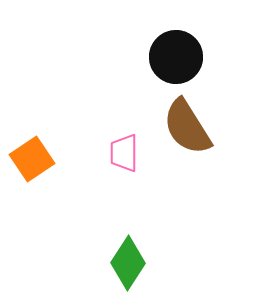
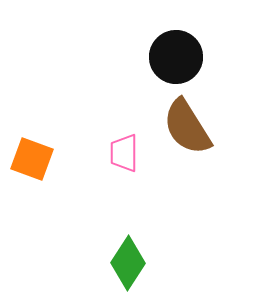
orange square: rotated 36 degrees counterclockwise
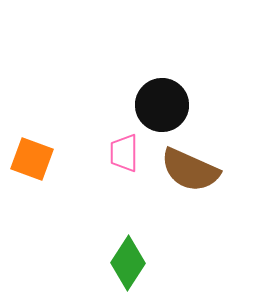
black circle: moved 14 px left, 48 px down
brown semicircle: moved 3 px right, 43 px down; rotated 34 degrees counterclockwise
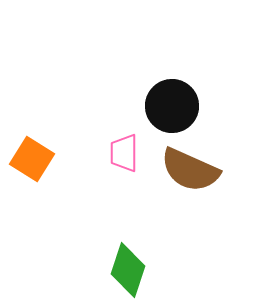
black circle: moved 10 px right, 1 px down
orange square: rotated 12 degrees clockwise
green diamond: moved 7 px down; rotated 14 degrees counterclockwise
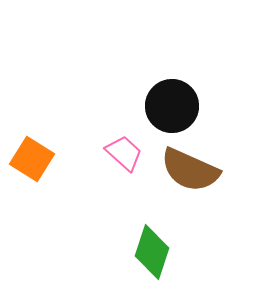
pink trapezoid: rotated 132 degrees clockwise
green diamond: moved 24 px right, 18 px up
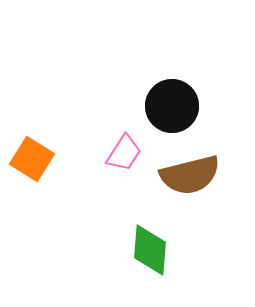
pink trapezoid: rotated 81 degrees clockwise
brown semicircle: moved 5 px down; rotated 38 degrees counterclockwise
green diamond: moved 2 px left, 2 px up; rotated 14 degrees counterclockwise
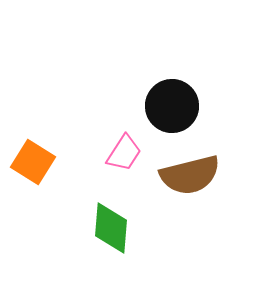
orange square: moved 1 px right, 3 px down
green diamond: moved 39 px left, 22 px up
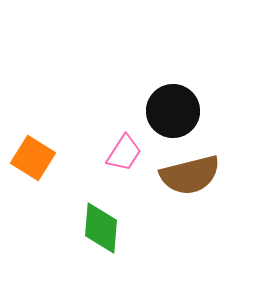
black circle: moved 1 px right, 5 px down
orange square: moved 4 px up
green diamond: moved 10 px left
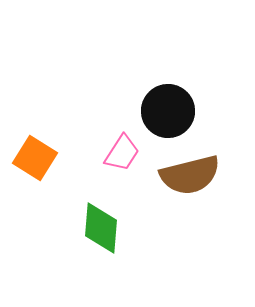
black circle: moved 5 px left
pink trapezoid: moved 2 px left
orange square: moved 2 px right
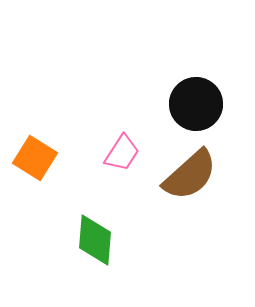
black circle: moved 28 px right, 7 px up
brown semicircle: rotated 28 degrees counterclockwise
green diamond: moved 6 px left, 12 px down
